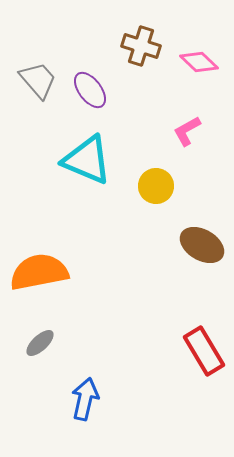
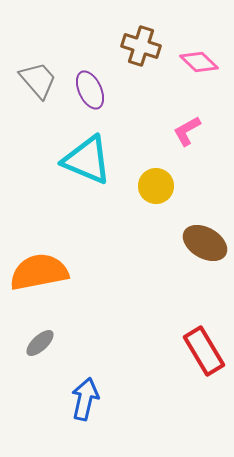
purple ellipse: rotated 12 degrees clockwise
brown ellipse: moved 3 px right, 2 px up
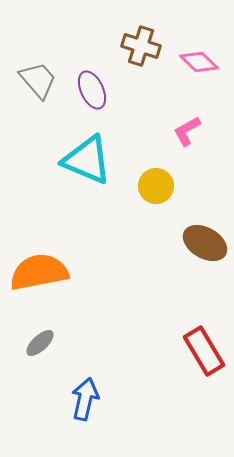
purple ellipse: moved 2 px right
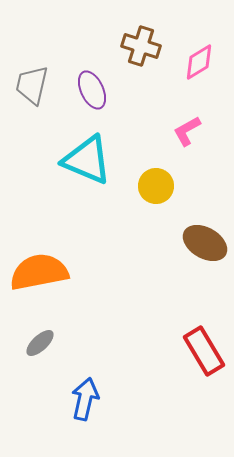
pink diamond: rotated 75 degrees counterclockwise
gray trapezoid: moved 6 px left, 5 px down; rotated 126 degrees counterclockwise
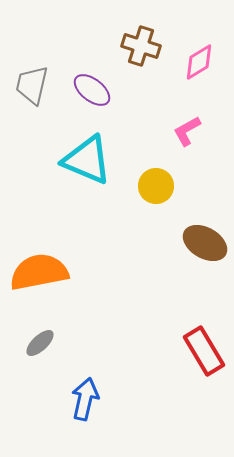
purple ellipse: rotated 27 degrees counterclockwise
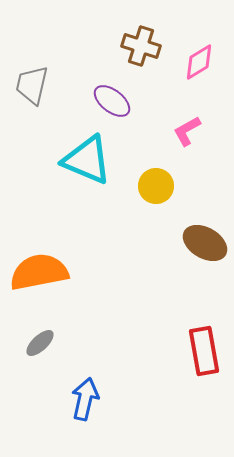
purple ellipse: moved 20 px right, 11 px down
red rectangle: rotated 21 degrees clockwise
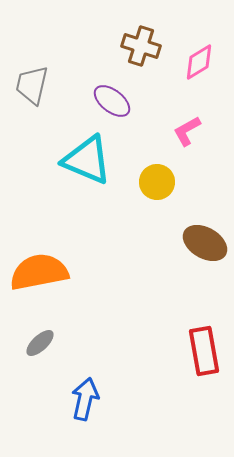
yellow circle: moved 1 px right, 4 px up
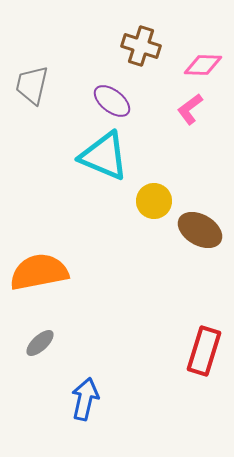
pink diamond: moved 4 px right, 3 px down; rotated 33 degrees clockwise
pink L-shape: moved 3 px right, 22 px up; rotated 8 degrees counterclockwise
cyan triangle: moved 17 px right, 4 px up
yellow circle: moved 3 px left, 19 px down
brown ellipse: moved 5 px left, 13 px up
red rectangle: rotated 27 degrees clockwise
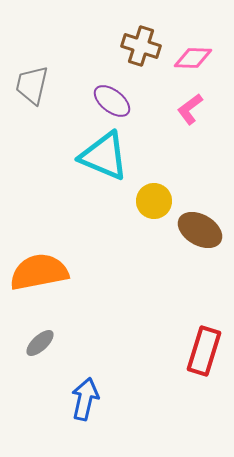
pink diamond: moved 10 px left, 7 px up
